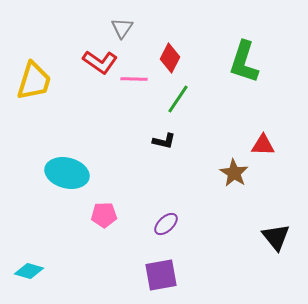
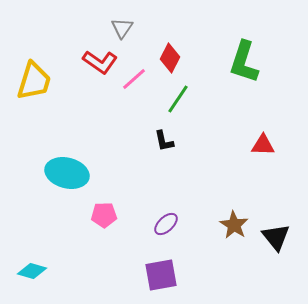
pink line: rotated 44 degrees counterclockwise
black L-shape: rotated 65 degrees clockwise
brown star: moved 52 px down
cyan diamond: moved 3 px right
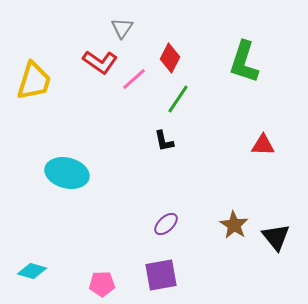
pink pentagon: moved 2 px left, 69 px down
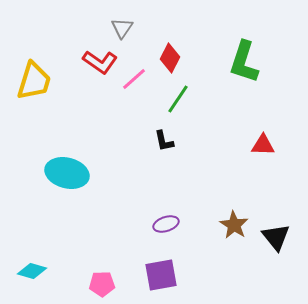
purple ellipse: rotated 25 degrees clockwise
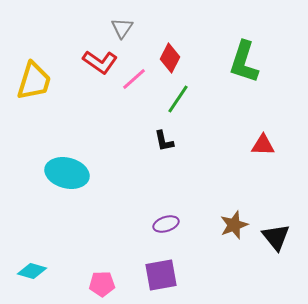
brown star: rotated 20 degrees clockwise
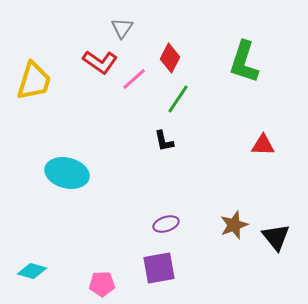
purple square: moved 2 px left, 7 px up
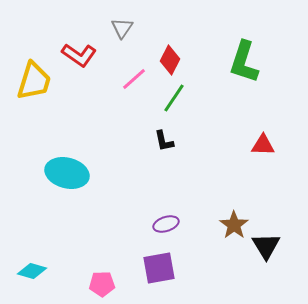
red diamond: moved 2 px down
red L-shape: moved 21 px left, 7 px up
green line: moved 4 px left, 1 px up
brown star: rotated 16 degrees counterclockwise
black triangle: moved 10 px left, 9 px down; rotated 8 degrees clockwise
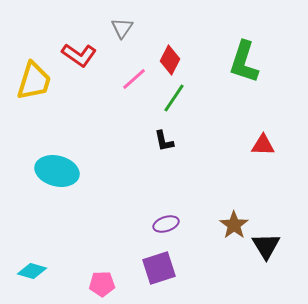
cyan ellipse: moved 10 px left, 2 px up
purple square: rotated 8 degrees counterclockwise
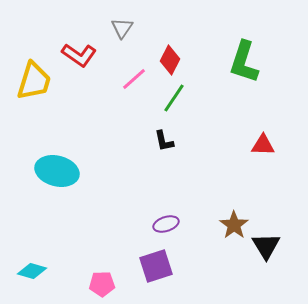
purple square: moved 3 px left, 2 px up
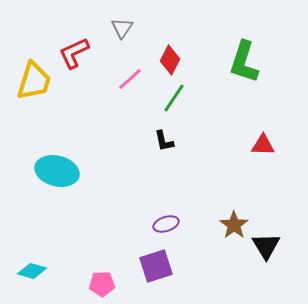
red L-shape: moved 5 px left, 2 px up; rotated 120 degrees clockwise
pink line: moved 4 px left
